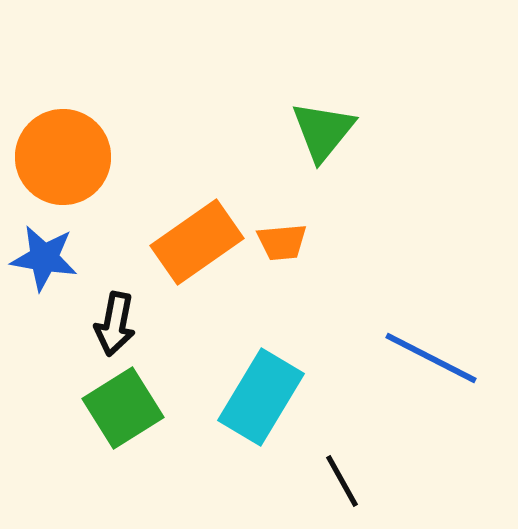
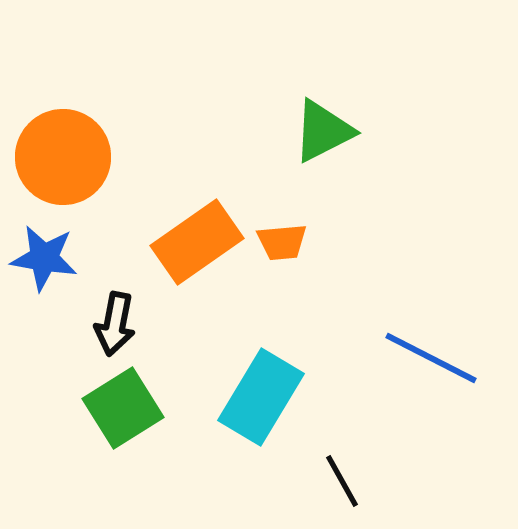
green triangle: rotated 24 degrees clockwise
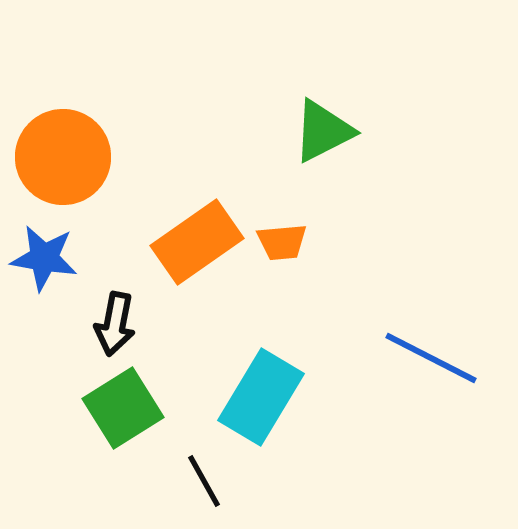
black line: moved 138 px left
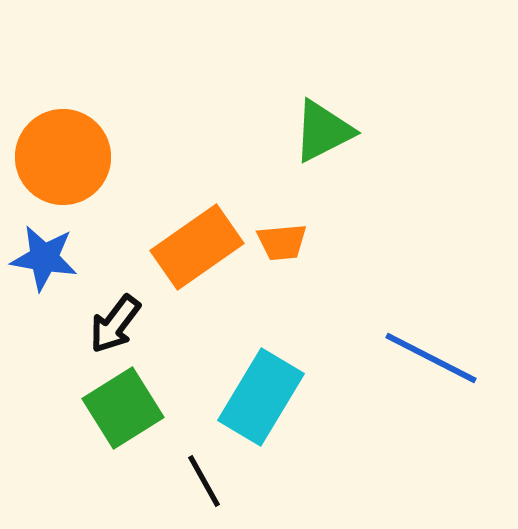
orange rectangle: moved 5 px down
black arrow: rotated 26 degrees clockwise
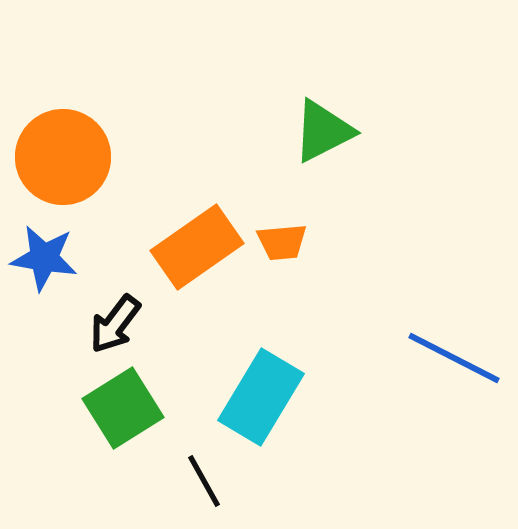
blue line: moved 23 px right
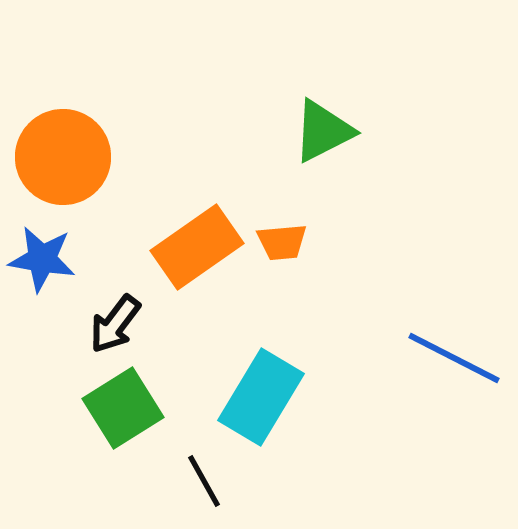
blue star: moved 2 px left, 1 px down
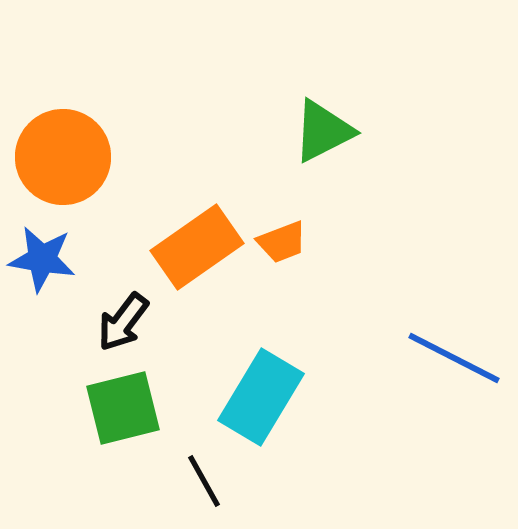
orange trapezoid: rotated 16 degrees counterclockwise
black arrow: moved 8 px right, 2 px up
green square: rotated 18 degrees clockwise
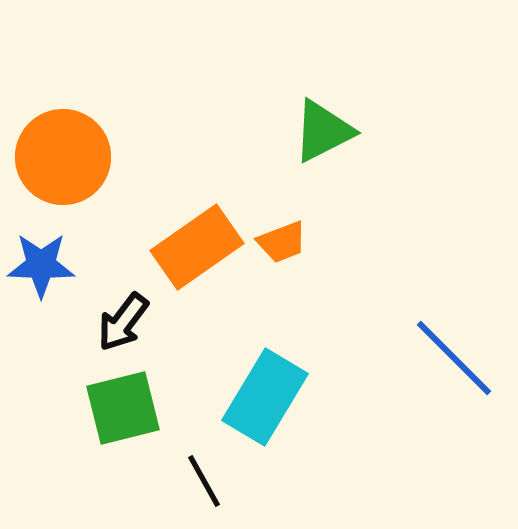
blue star: moved 1 px left, 6 px down; rotated 8 degrees counterclockwise
blue line: rotated 18 degrees clockwise
cyan rectangle: moved 4 px right
